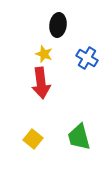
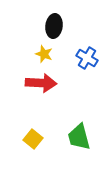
black ellipse: moved 4 px left, 1 px down
red arrow: rotated 80 degrees counterclockwise
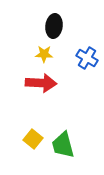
yellow star: rotated 18 degrees counterclockwise
green trapezoid: moved 16 px left, 8 px down
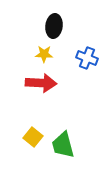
blue cross: rotated 10 degrees counterclockwise
yellow square: moved 2 px up
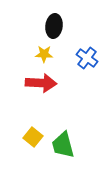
blue cross: rotated 15 degrees clockwise
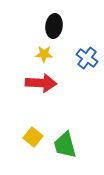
green trapezoid: moved 2 px right
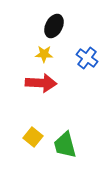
black ellipse: rotated 20 degrees clockwise
